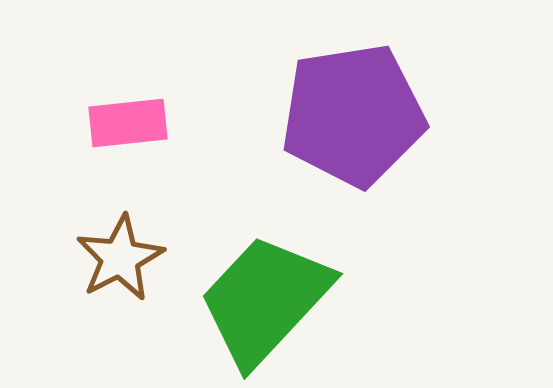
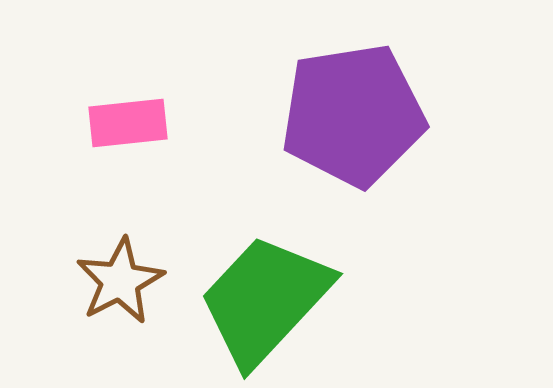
brown star: moved 23 px down
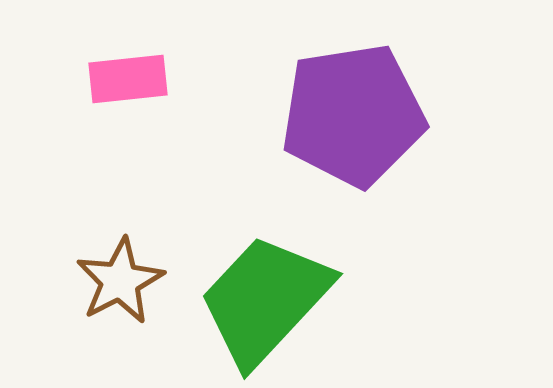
pink rectangle: moved 44 px up
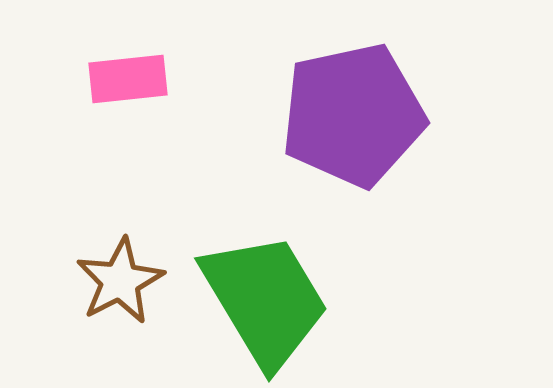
purple pentagon: rotated 3 degrees counterclockwise
green trapezoid: rotated 106 degrees clockwise
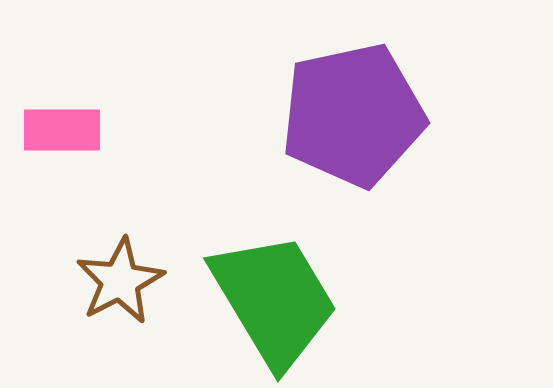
pink rectangle: moved 66 px left, 51 px down; rotated 6 degrees clockwise
green trapezoid: moved 9 px right
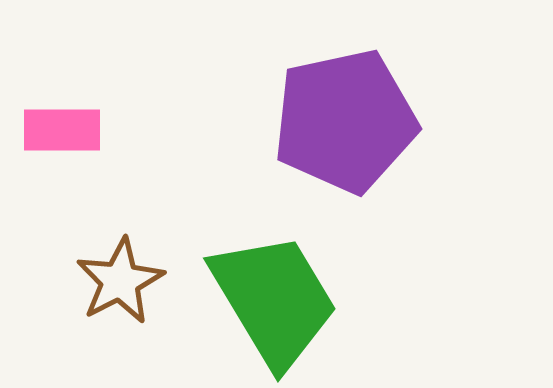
purple pentagon: moved 8 px left, 6 px down
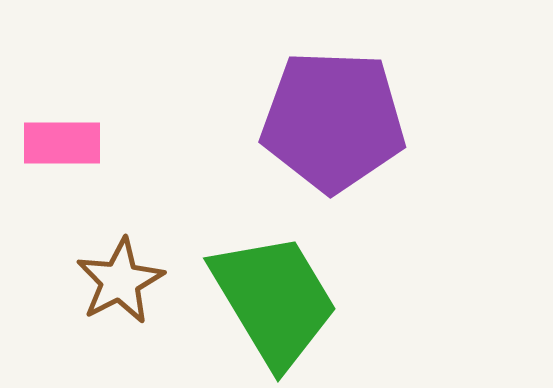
purple pentagon: moved 12 px left; rotated 14 degrees clockwise
pink rectangle: moved 13 px down
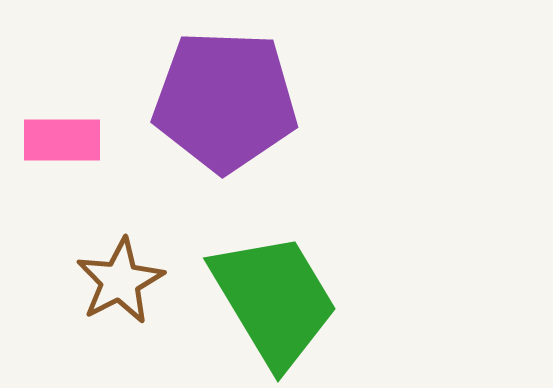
purple pentagon: moved 108 px left, 20 px up
pink rectangle: moved 3 px up
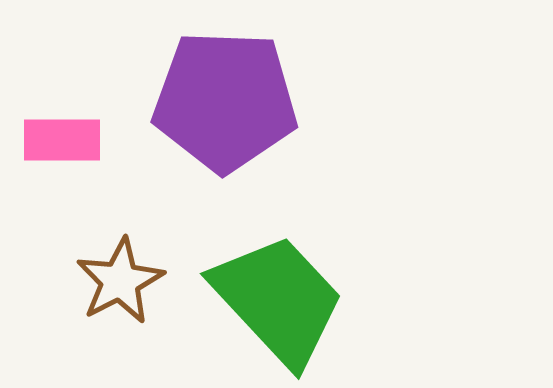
green trapezoid: moved 4 px right; rotated 12 degrees counterclockwise
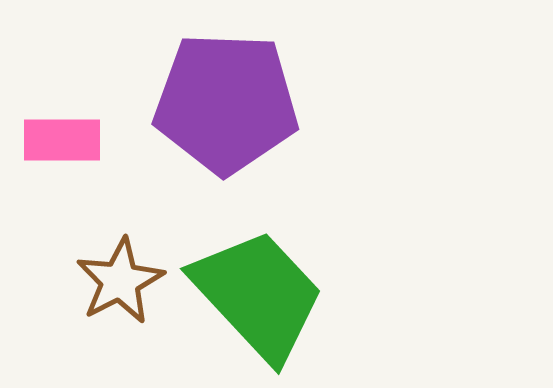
purple pentagon: moved 1 px right, 2 px down
green trapezoid: moved 20 px left, 5 px up
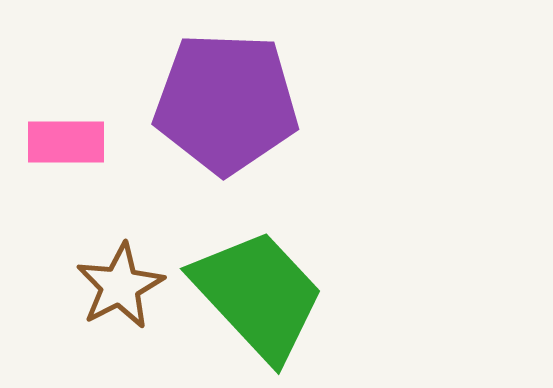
pink rectangle: moved 4 px right, 2 px down
brown star: moved 5 px down
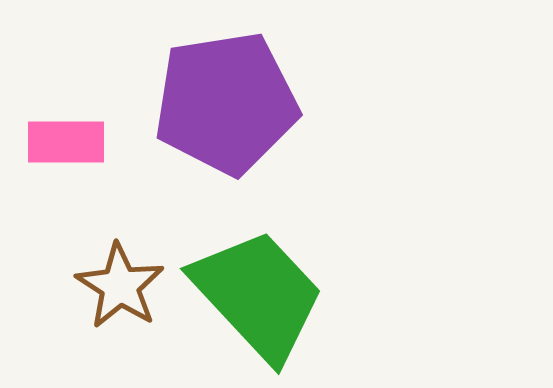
purple pentagon: rotated 11 degrees counterclockwise
brown star: rotated 12 degrees counterclockwise
